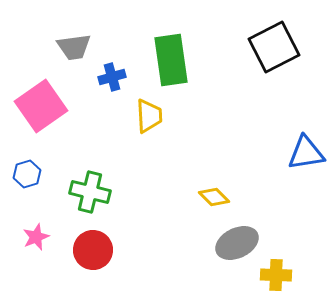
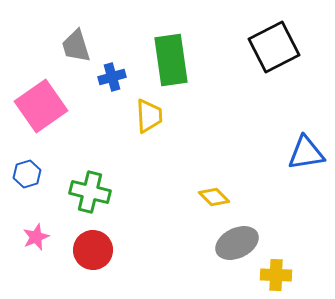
gray trapezoid: moved 2 px right, 1 px up; rotated 81 degrees clockwise
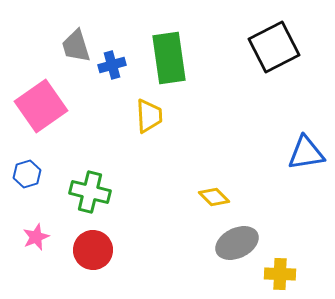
green rectangle: moved 2 px left, 2 px up
blue cross: moved 12 px up
yellow cross: moved 4 px right, 1 px up
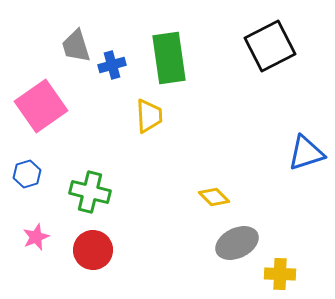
black square: moved 4 px left, 1 px up
blue triangle: rotated 9 degrees counterclockwise
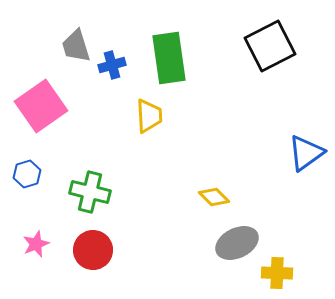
blue triangle: rotated 18 degrees counterclockwise
pink star: moved 7 px down
yellow cross: moved 3 px left, 1 px up
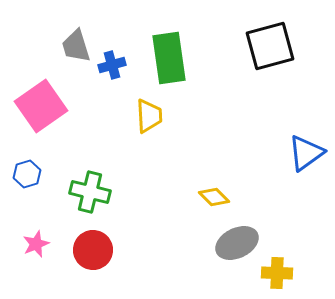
black square: rotated 12 degrees clockwise
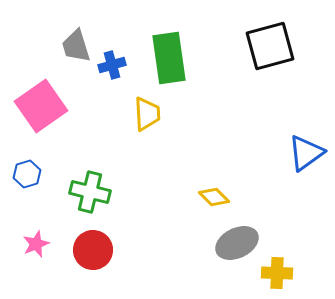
yellow trapezoid: moved 2 px left, 2 px up
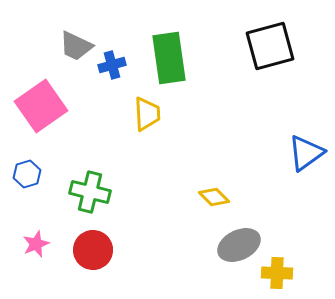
gray trapezoid: rotated 48 degrees counterclockwise
gray ellipse: moved 2 px right, 2 px down
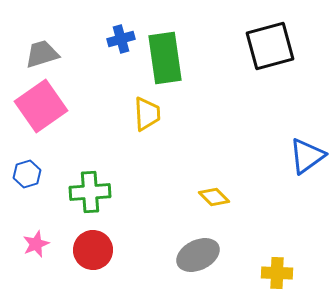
gray trapezoid: moved 34 px left, 8 px down; rotated 138 degrees clockwise
green rectangle: moved 4 px left
blue cross: moved 9 px right, 26 px up
blue triangle: moved 1 px right, 3 px down
green cross: rotated 18 degrees counterclockwise
gray ellipse: moved 41 px left, 10 px down
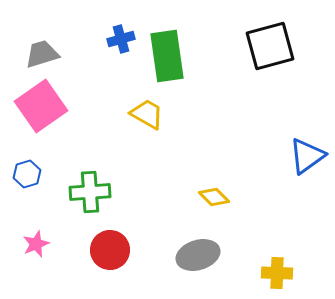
green rectangle: moved 2 px right, 2 px up
yellow trapezoid: rotated 57 degrees counterclockwise
red circle: moved 17 px right
gray ellipse: rotated 9 degrees clockwise
